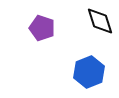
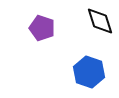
blue hexagon: rotated 20 degrees counterclockwise
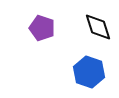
black diamond: moved 2 px left, 6 px down
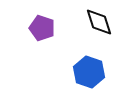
black diamond: moved 1 px right, 5 px up
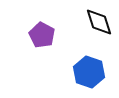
purple pentagon: moved 7 px down; rotated 10 degrees clockwise
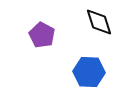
blue hexagon: rotated 16 degrees counterclockwise
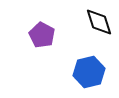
blue hexagon: rotated 16 degrees counterclockwise
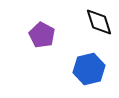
blue hexagon: moved 3 px up
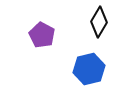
black diamond: rotated 48 degrees clockwise
